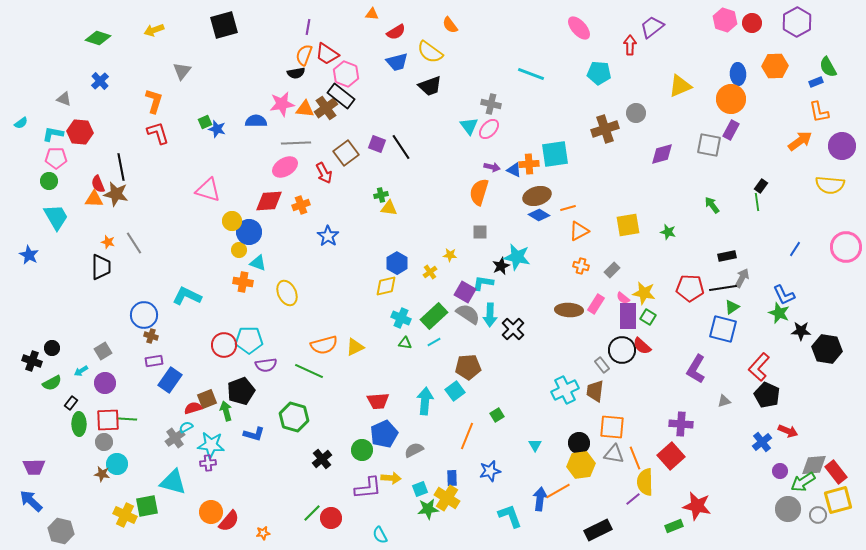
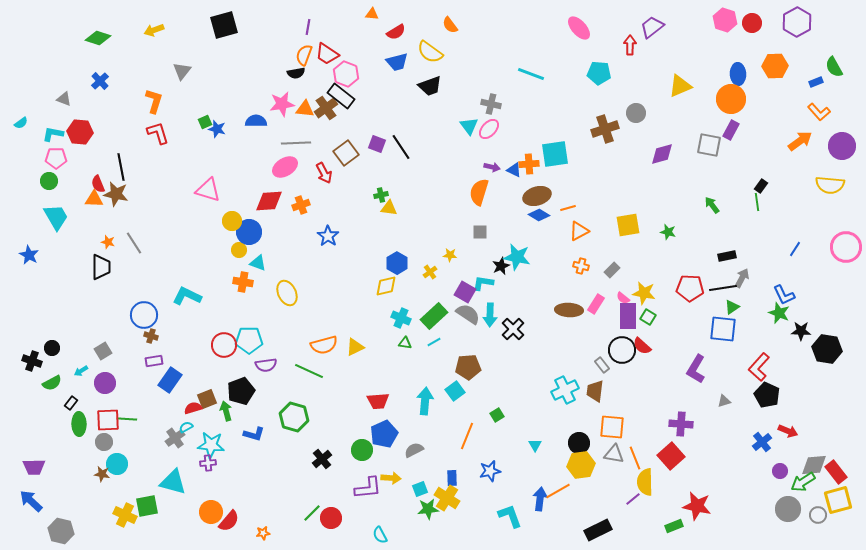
green semicircle at (828, 67): moved 6 px right
orange L-shape at (819, 112): rotated 30 degrees counterclockwise
blue square at (723, 329): rotated 8 degrees counterclockwise
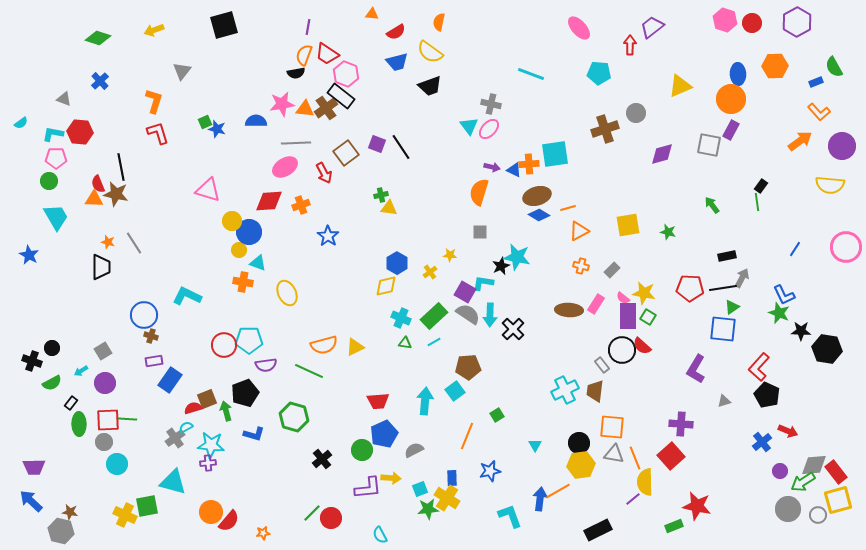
orange semicircle at (450, 25): moved 11 px left, 3 px up; rotated 48 degrees clockwise
black pentagon at (241, 391): moved 4 px right, 2 px down
brown star at (102, 474): moved 32 px left, 38 px down
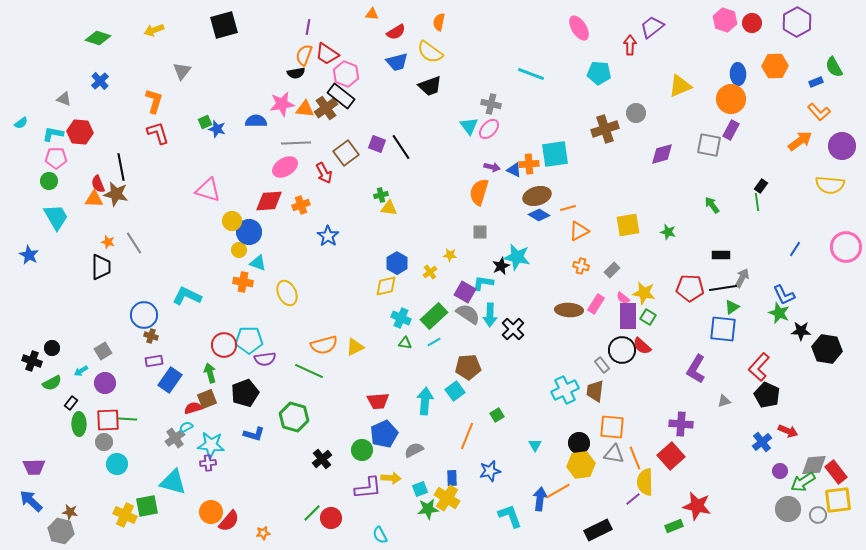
pink ellipse at (579, 28): rotated 10 degrees clockwise
black rectangle at (727, 256): moved 6 px left, 1 px up; rotated 12 degrees clockwise
purple semicircle at (266, 365): moved 1 px left, 6 px up
green arrow at (226, 411): moved 16 px left, 38 px up
yellow square at (838, 500): rotated 8 degrees clockwise
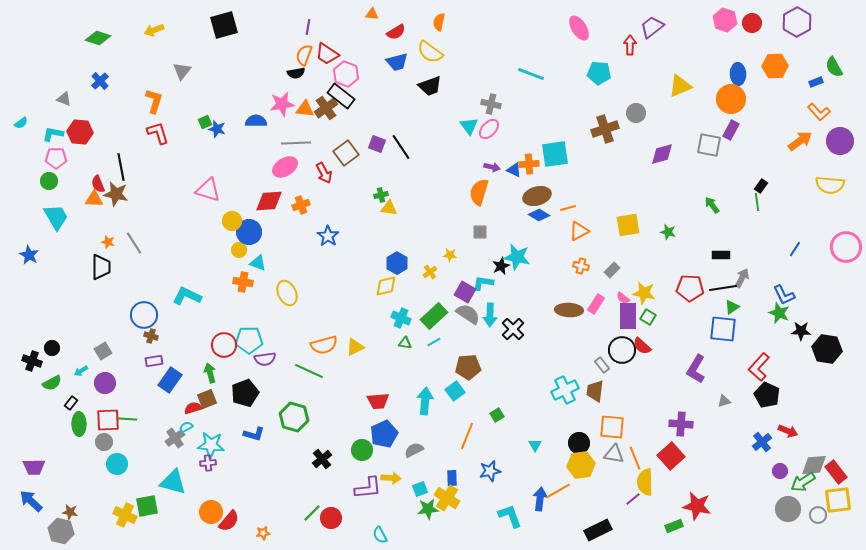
purple circle at (842, 146): moved 2 px left, 5 px up
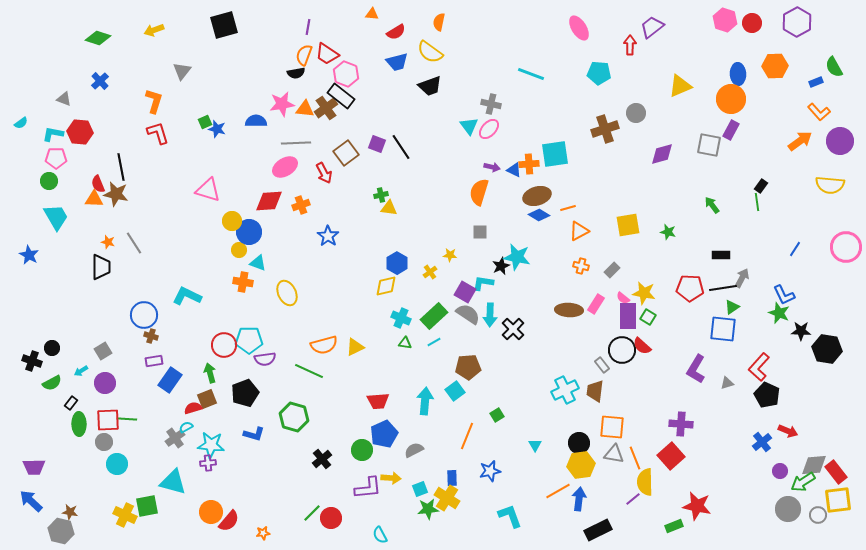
gray triangle at (724, 401): moved 3 px right, 18 px up
blue arrow at (540, 499): moved 39 px right
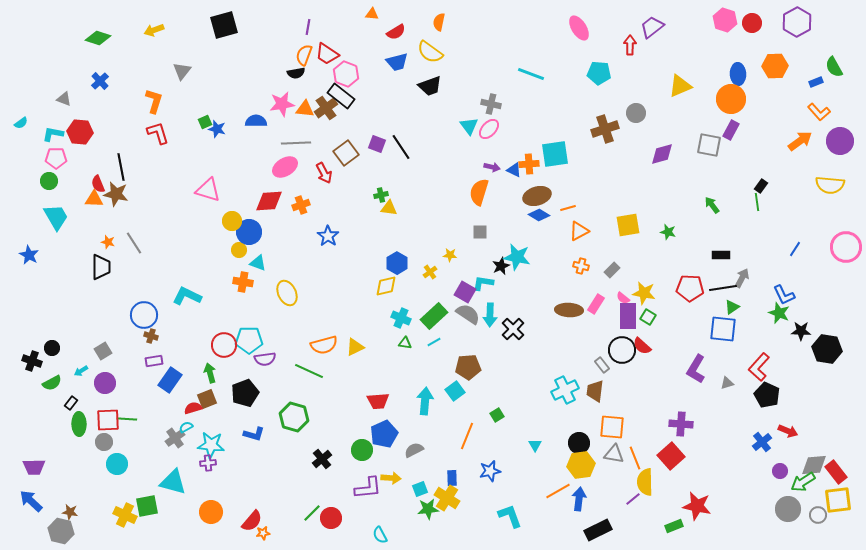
red semicircle at (229, 521): moved 23 px right
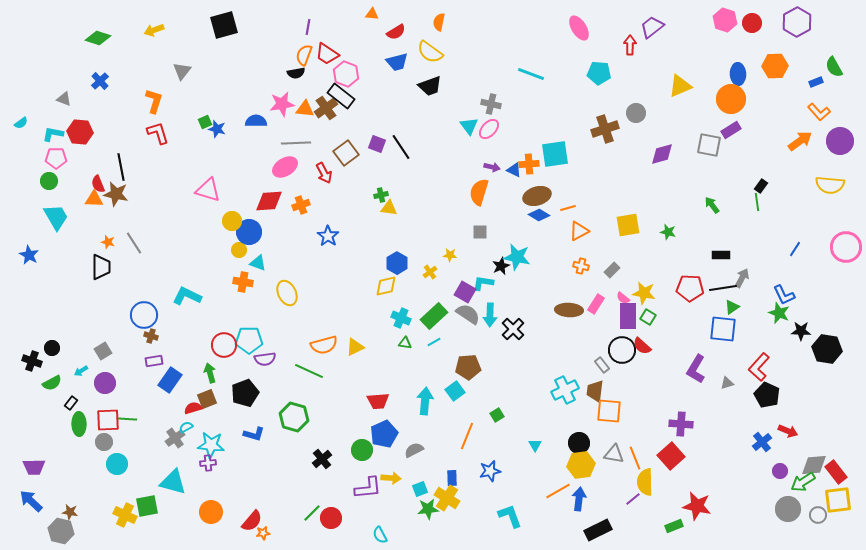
purple rectangle at (731, 130): rotated 30 degrees clockwise
orange square at (612, 427): moved 3 px left, 16 px up
